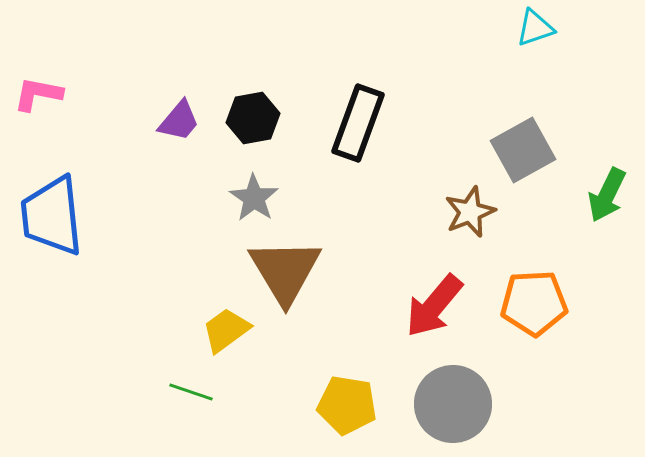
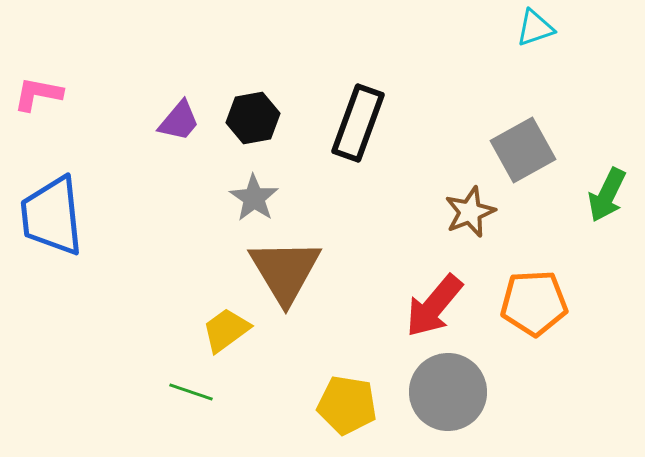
gray circle: moved 5 px left, 12 px up
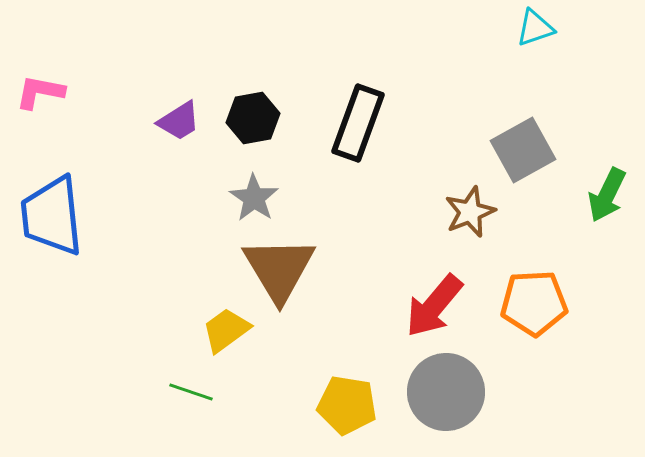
pink L-shape: moved 2 px right, 2 px up
purple trapezoid: rotated 18 degrees clockwise
brown triangle: moved 6 px left, 2 px up
gray circle: moved 2 px left
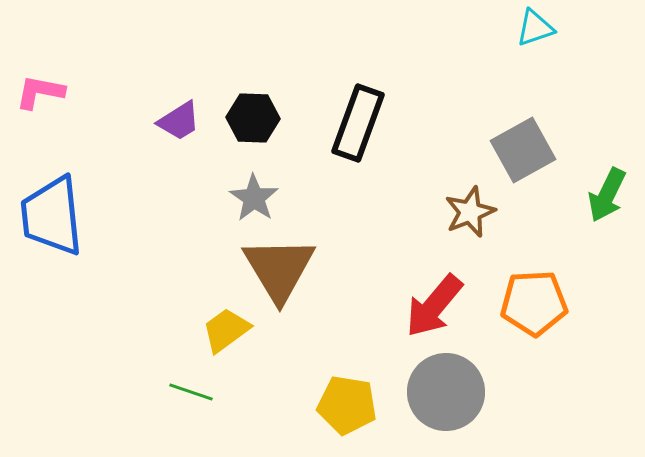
black hexagon: rotated 12 degrees clockwise
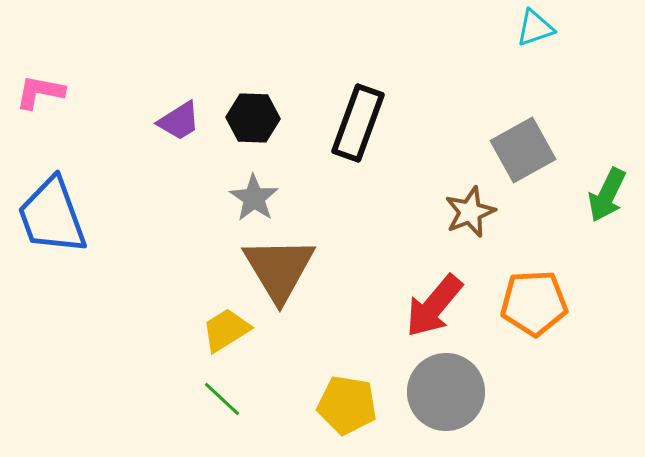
blue trapezoid: rotated 14 degrees counterclockwise
yellow trapezoid: rotated 4 degrees clockwise
green line: moved 31 px right, 7 px down; rotated 24 degrees clockwise
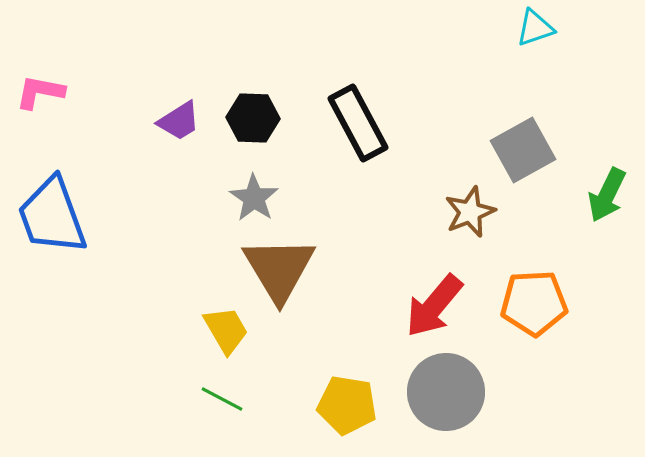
black rectangle: rotated 48 degrees counterclockwise
yellow trapezoid: rotated 92 degrees clockwise
green line: rotated 15 degrees counterclockwise
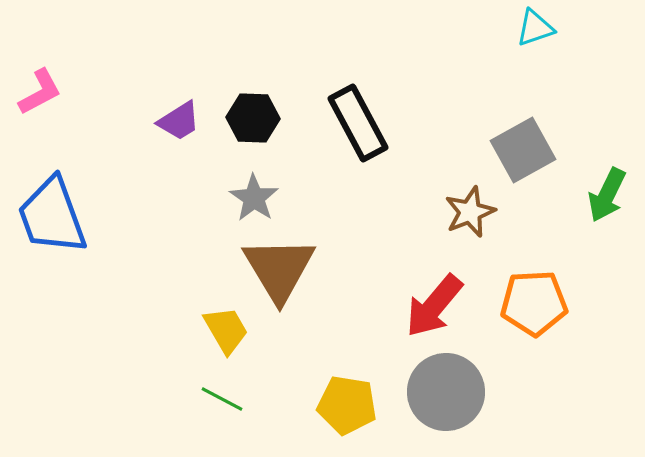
pink L-shape: rotated 141 degrees clockwise
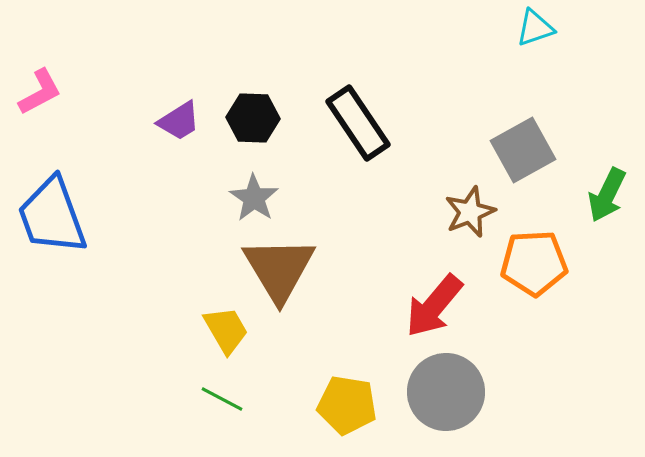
black rectangle: rotated 6 degrees counterclockwise
orange pentagon: moved 40 px up
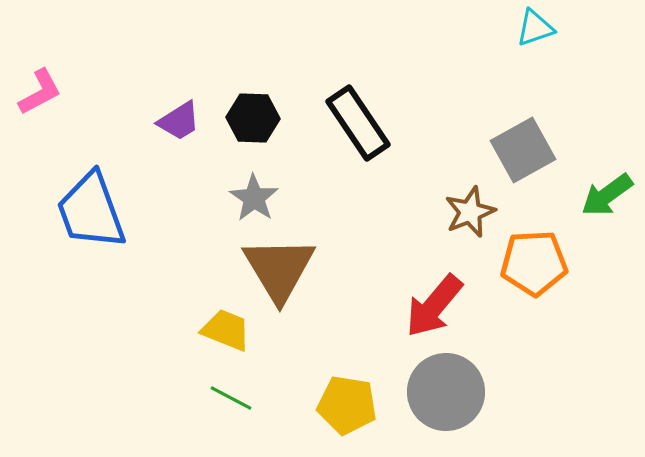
green arrow: rotated 28 degrees clockwise
blue trapezoid: moved 39 px right, 5 px up
yellow trapezoid: rotated 38 degrees counterclockwise
green line: moved 9 px right, 1 px up
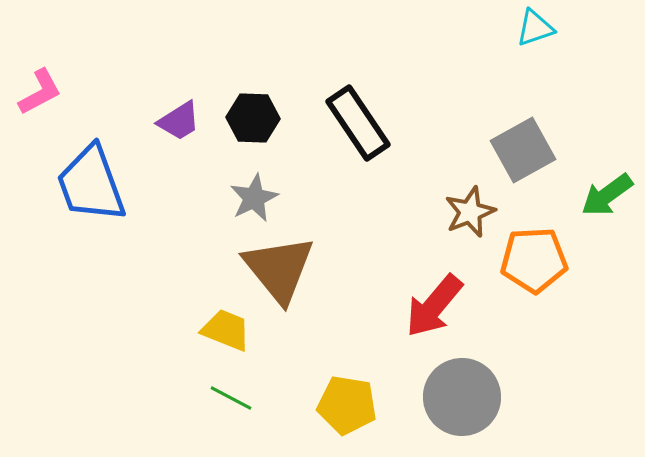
gray star: rotated 12 degrees clockwise
blue trapezoid: moved 27 px up
orange pentagon: moved 3 px up
brown triangle: rotated 8 degrees counterclockwise
gray circle: moved 16 px right, 5 px down
